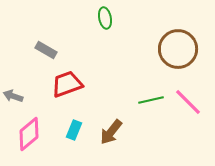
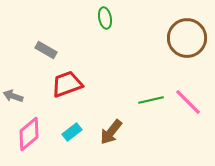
brown circle: moved 9 px right, 11 px up
cyan rectangle: moved 2 px left, 2 px down; rotated 30 degrees clockwise
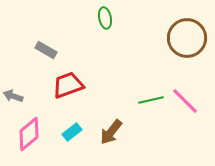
red trapezoid: moved 1 px right, 1 px down
pink line: moved 3 px left, 1 px up
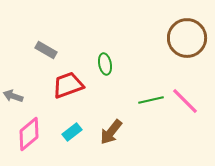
green ellipse: moved 46 px down
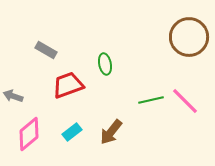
brown circle: moved 2 px right, 1 px up
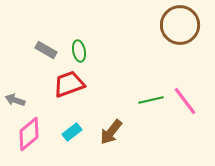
brown circle: moved 9 px left, 12 px up
green ellipse: moved 26 px left, 13 px up
red trapezoid: moved 1 px right, 1 px up
gray arrow: moved 2 px right, 4 px down
pink line: rotated 8 degrees clockwise
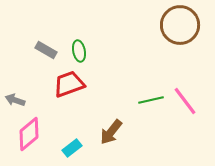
cyan rectangle: moved 16 px down
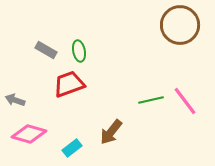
pink diamond: rotated 56 degrees clockwise
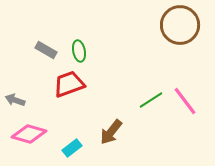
green line: rotated 20 degrees counterclockwise
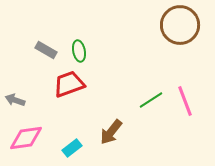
pink line: rotated 16 degrees clockwise
pink diamond: moved 3 px left, 4 px down; rotated 24 degrees counterclockwise
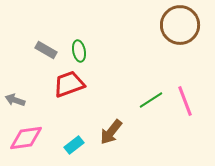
cyan rectangle: moved 2 px right, 3 px up
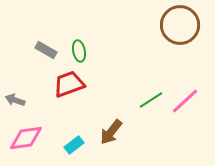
pink line: rotated 68 degrees clockwise
